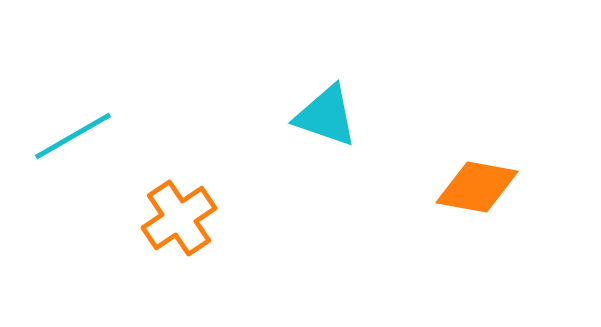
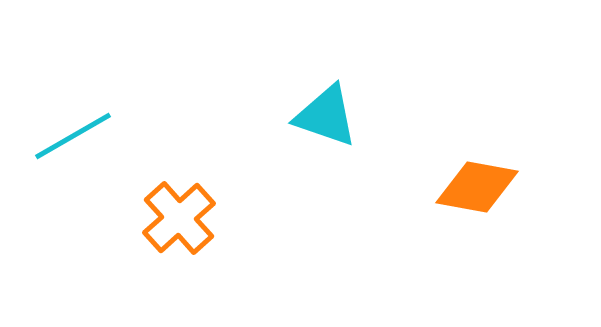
orange cross: rotated 8 degrees counterclockwise
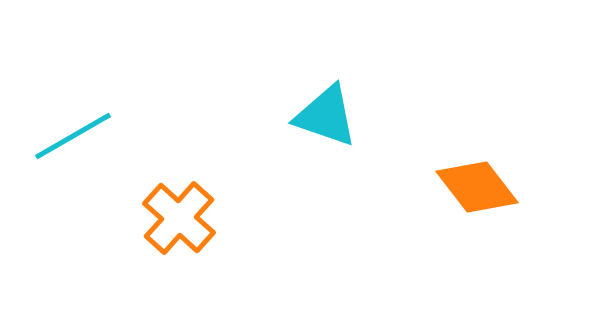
orange diamond: rotated 42 degrees clockwise
orange cross: rotated 6 degrees counterclockwise
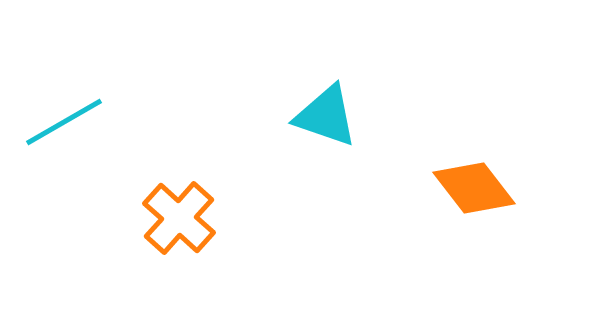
cyan line: moved 9 px left, 14 px up
orange diamond: moved 3 px left, 1 px down
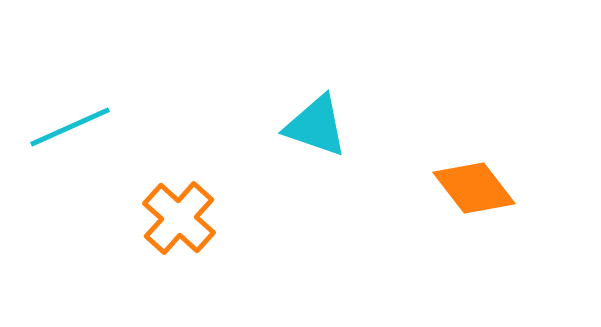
cyan triangle: moved 10 px left, 10 px down
cyan line: moved 6 px right, 5 px down; rotated 6 degrees clockwise
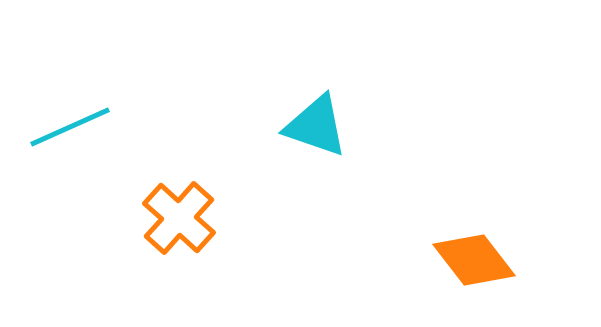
orange diamond: moved 72 px down
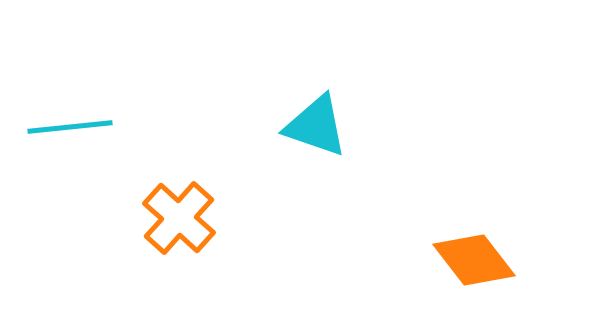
cyan line: rotated 18 degrees clockwise
